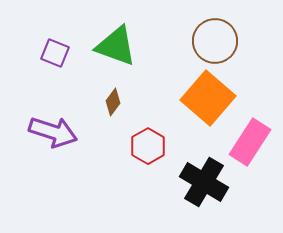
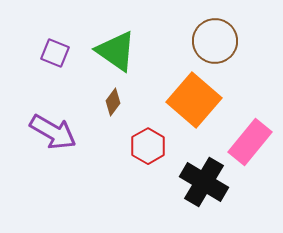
green triangle: moved 5 px down; rotated 15 degrees clockwise
orange square: moved 14 px left, 2 px down
purple arrow: rotated 12 degrees clockwise
pink rectangle: rotated 6 degrees clockwise
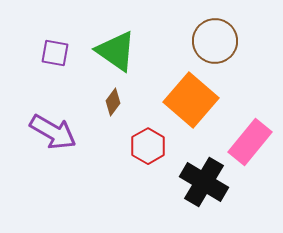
purple square: rotated 12 degrees counterclockwise
orange square: moved 3 px left
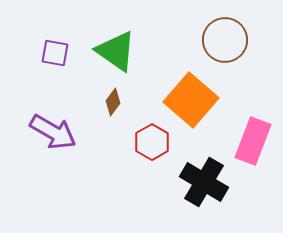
brown circle: moved 10 px right, 1 px up
pink rectangle: moved 3 px right, 1 px up; rotated 18 degrees counterclockwise
red hexagon: moved 4 px right, 4 px up
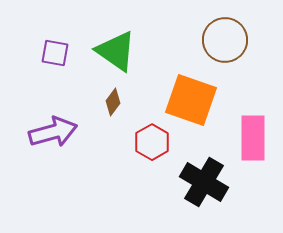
orange square: rotated 22 degrees counterclockwise
purple arrow: rotated 45 degrees counterclockwise
pink rectangle: moved 3 px up; rotated 21 degrees counterclockwise
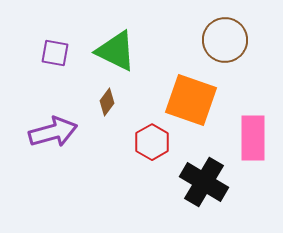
green triangle: rotated 9 degrees counterclockwise
brown diamond: moved 6 px left
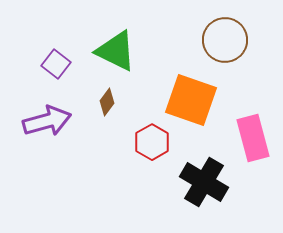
purple square: moved 1 px right, 11 px down; rotated 28 degrees clockwise
purple arrow: moved 6 px left, 11 px up
pink rectangle: rotated 15 degrees counterclockwise
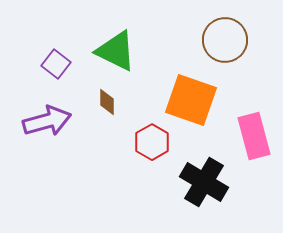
brown diamond: rotated 36 degrees counterclockwise
pink rectangle: moved 1 px right, 2 px up
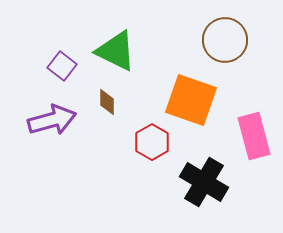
purple square: moved 6 px right, 2 px down
purple arrow: moved 5 px right, 1 px up
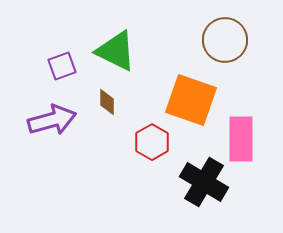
purple square: rotated 32 degrees clockwise
pink rectangle: moved 13 px left, 3 px down; rotated 15 degrees clockwise
